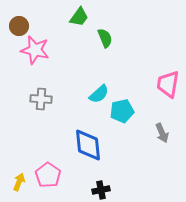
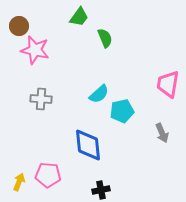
pink pentagon: rotated 30 degrees counterclockwise
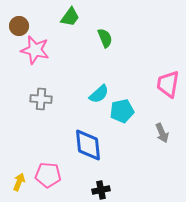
green trapezoid: moved 9 px left
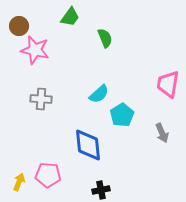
cyan pentagon: moved 4 px down; rotated 20 degrees counterclockwise
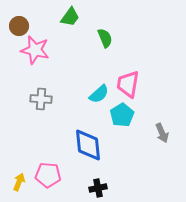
pink trapezoid: moved 40 px left
black cross: moved 3 px left, 2 px up
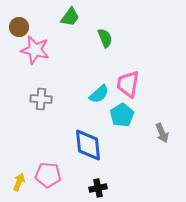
brown circle: moved 1 px down
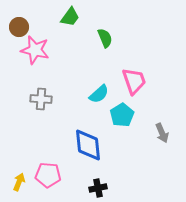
pink trapezoid: moved 6 px right, 3 px up; rotated 152 degrees clockwise
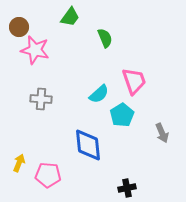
yellow arrow: moved 19 px up
black cross: moved 29 px right
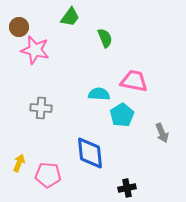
pink trapezoid: rotated 60 degrees counterclockwise
cyan semicircle: rotated 135 degrees counterclockwise
gray cross: moved 9 px down
blue diamond: moved 2 px right, 8 px down
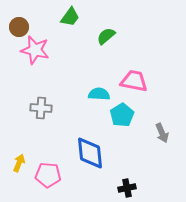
green semicircle: moved 1 px right, 2 px up; rotated 108 degrees counterclockwise
